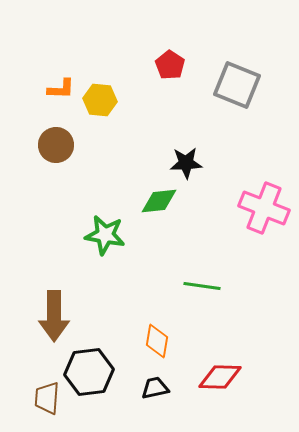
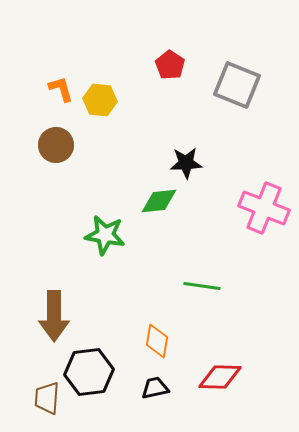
orange L-shape: rotated 108 degrees counterclockwise
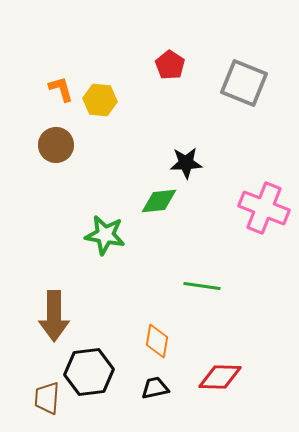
gray square: moved 7 px right, 2 px up
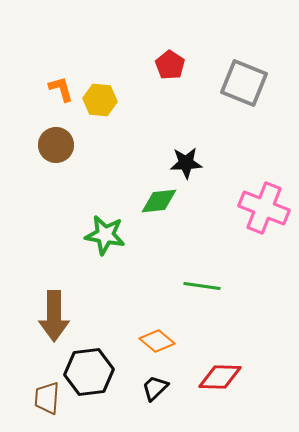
orange diamond: rotated 60 degrees counterclockwise
black trapezoid: rotated 32 degrees counterclockwise
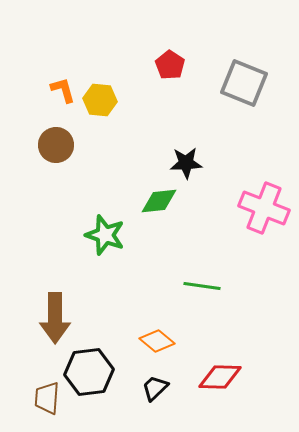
orange L-shape: moved 2 px right, 1 px down
green star: rotated 9 degrees clockwise
brown arrow: moved 1 px right, 2 px down
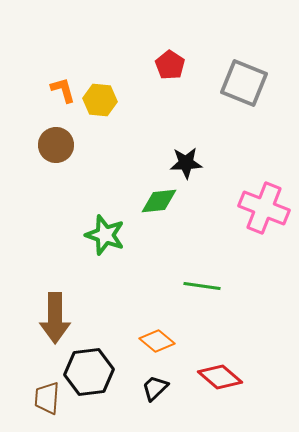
red diamond: rotated 39 degrees clockwise
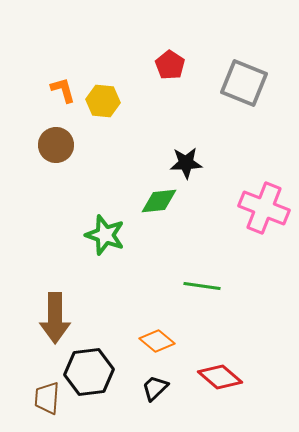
yellow hexagon: moved 3 px right, 1 px down
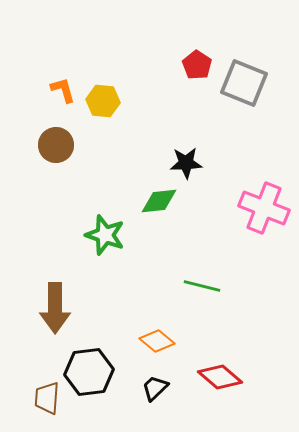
red pentagon: moved 27 px right
green line: rotated 6 degrees clockwise
brown arrow: moved 10 px up
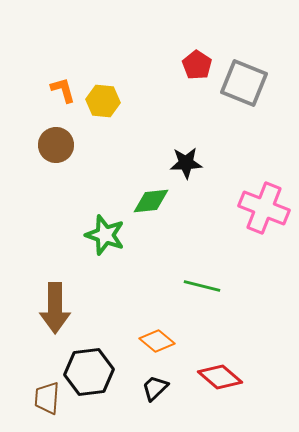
green diamond: moved 8 px left
